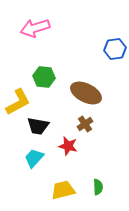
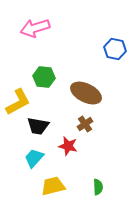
blue hexagon: rotated 20 degrees clockwise
yellow trapezoid: moved 10 px left, 4 px up
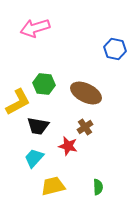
green hexagon: moved 7 px down
brown cross: moved 3 px down
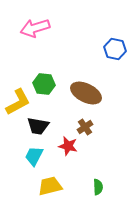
cyan trapezoid: moved 2 px up; rotated 15 degrees counterclockwise
yellow trapezoid: moved 3 px left
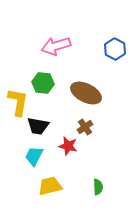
pink arrow: moved 21 px right, 18 px down
blue hexagon: rotated 15 degrees clockwise
green hexagon: moved 1 px left, 1 px up
yellow L-shape: rotated 52 degrees counterclockwise
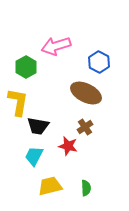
blue hexagon: moved 16 px left, 13 px down
green hexagon: moved 17 px left, 16 px up; rotated 25 degrees clockwise
green semicircle: moved 12 px left, 1 px down
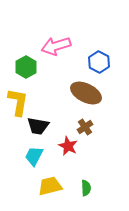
red star: rotated 12 degrees clockwise
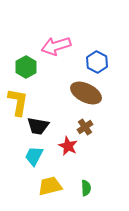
blue hexagon: moved 2 px left
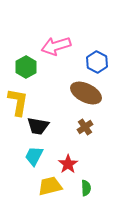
red star: moved 18 px down; rotated 12 degrees clockwise
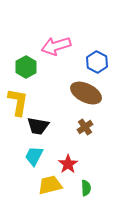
yellow trapezoid: moved 1 px up
